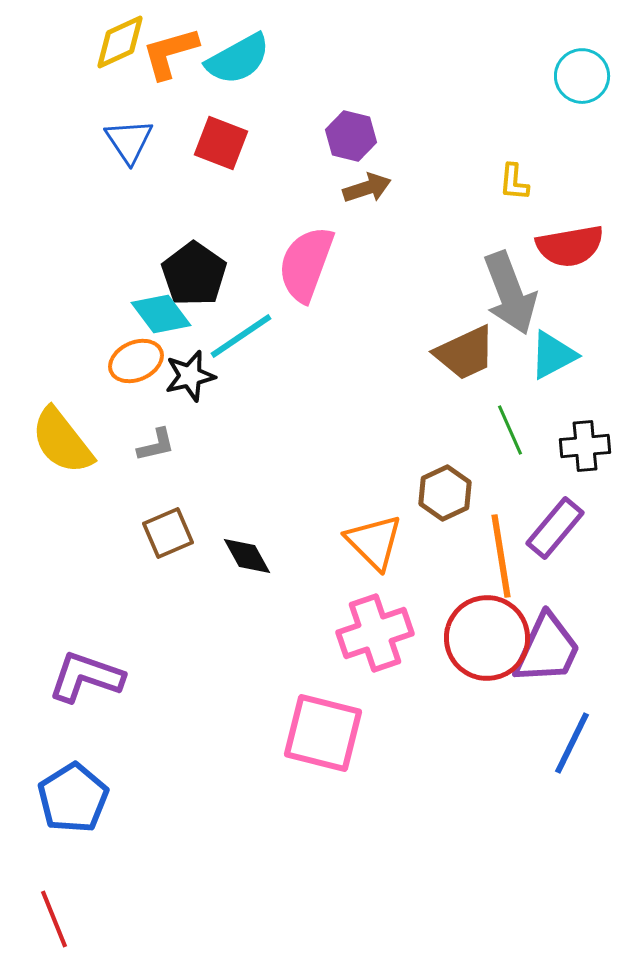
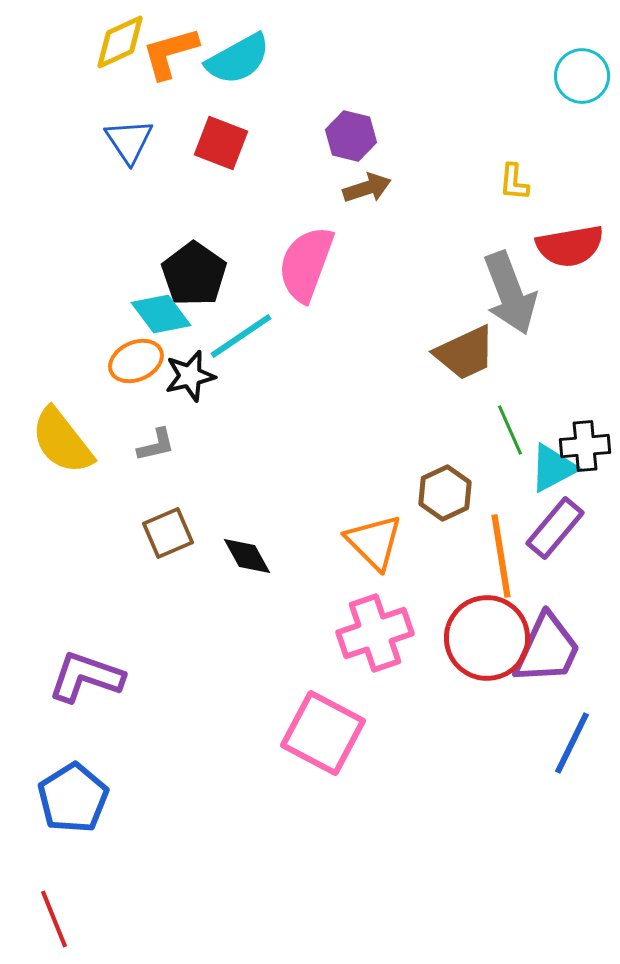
cyan triangle: moved 113 px down
pink square: rotated 14 degrees clockwise
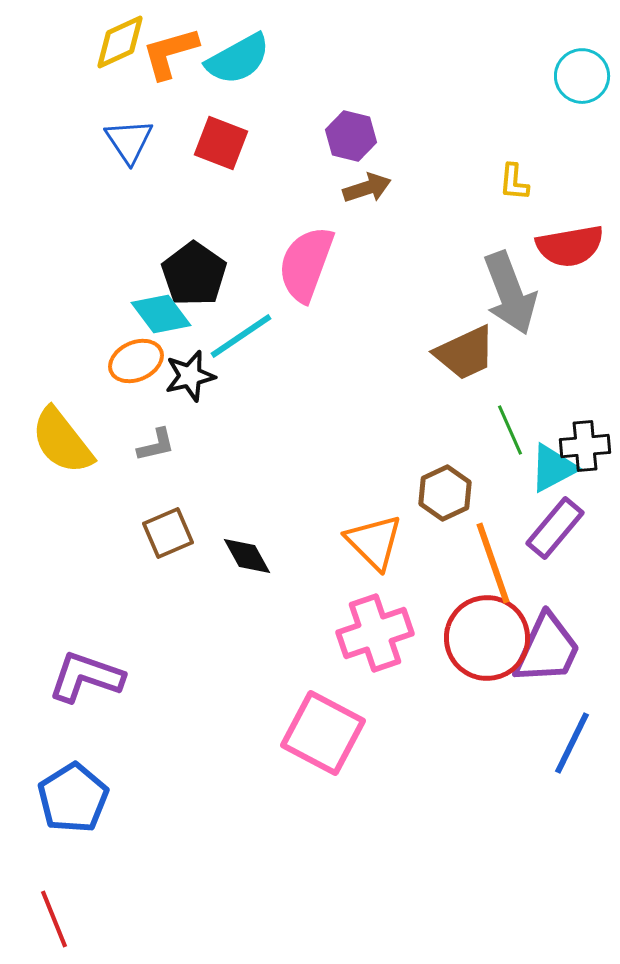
orange line: moved 8 px left, 7 px down; rotated 10 degrees counterclockwise
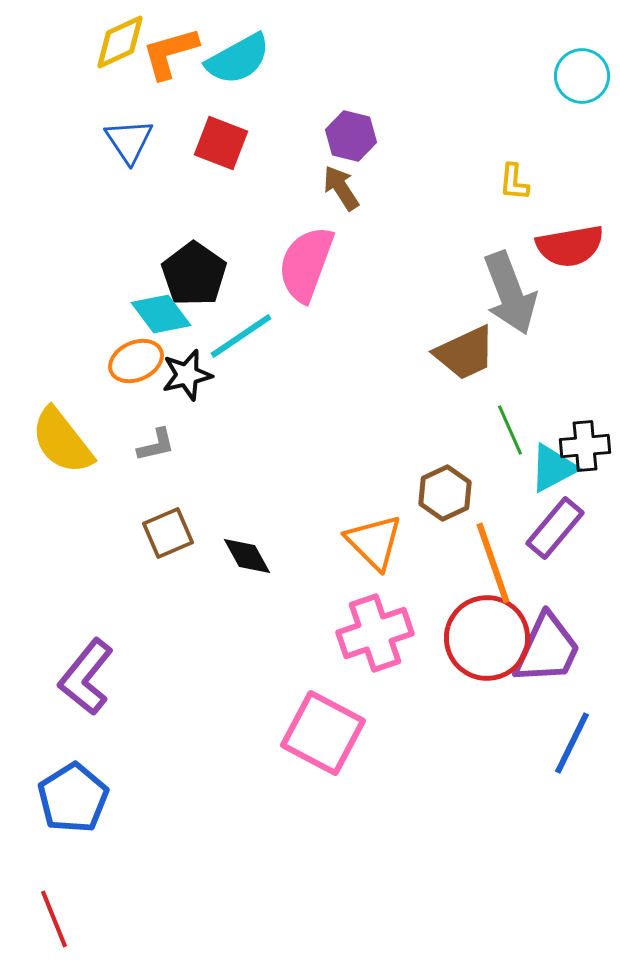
brown arrow: moved 26 px left; rotated 105 degrees counterclockwise
black star: moved 3 px left, 1 px up
purple L-shape: rotated 70 degrees counterclockwise
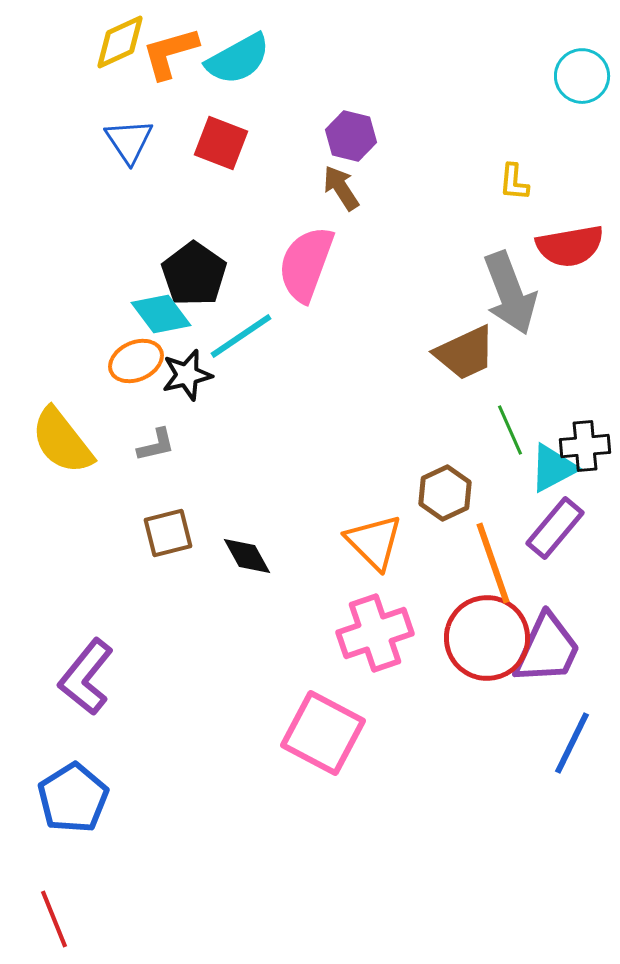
brown square: rotated 9 degrees clockwise
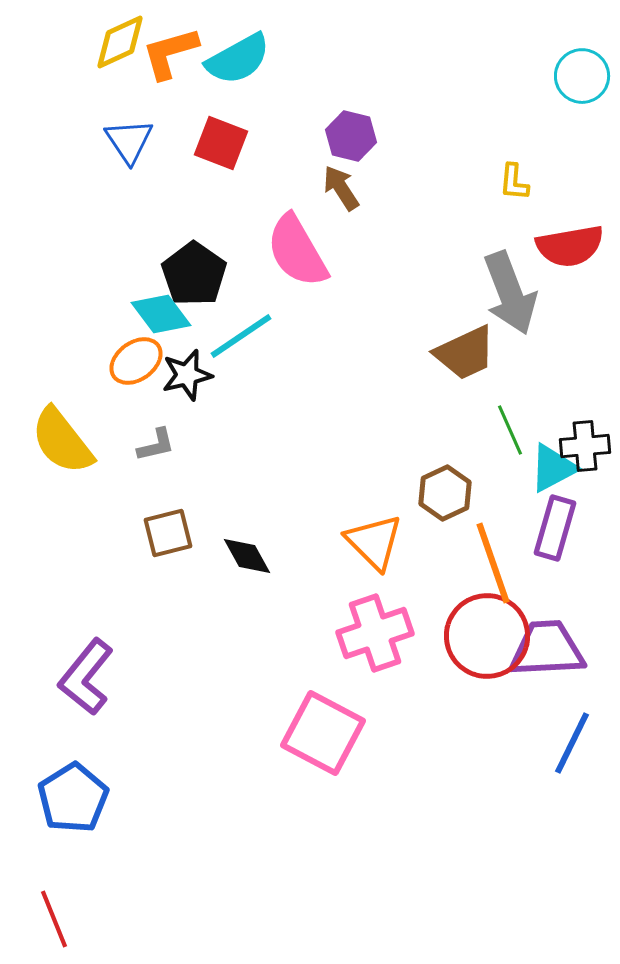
pink semicircle: moved 9 px left, 13 px up; rotated 50 degrees counterclockwise
orange ellipse: rotated 12 degrees counterclockwise
purple rectangle: rotated 24 degrees counterclockwise
red circle: moved 2 px up
purple trapezoid: rotated 118 degrees counterclockwise
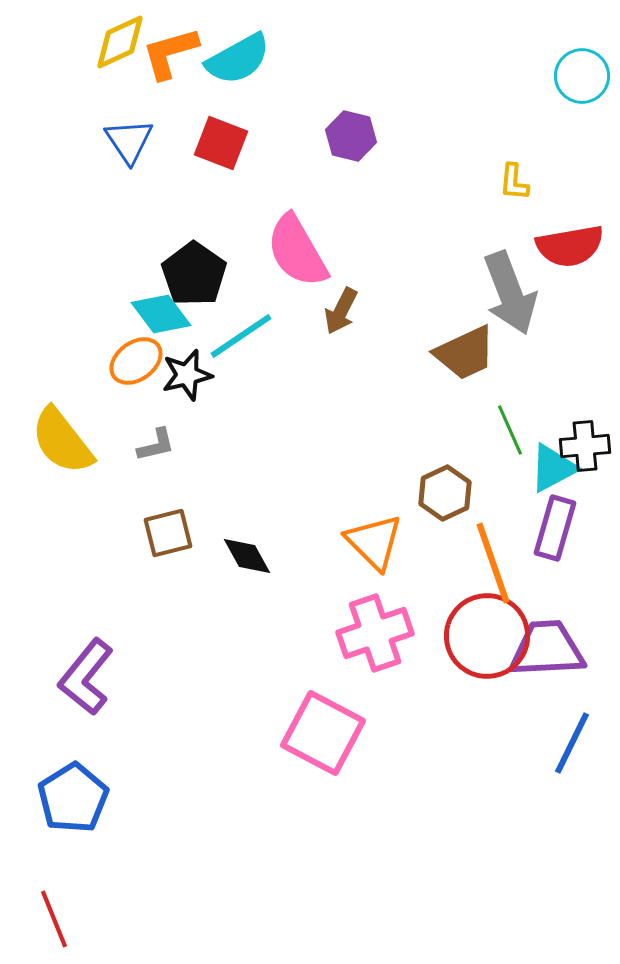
brown arrow: moved 123 px down; rotated 120 degrees counterclockwise
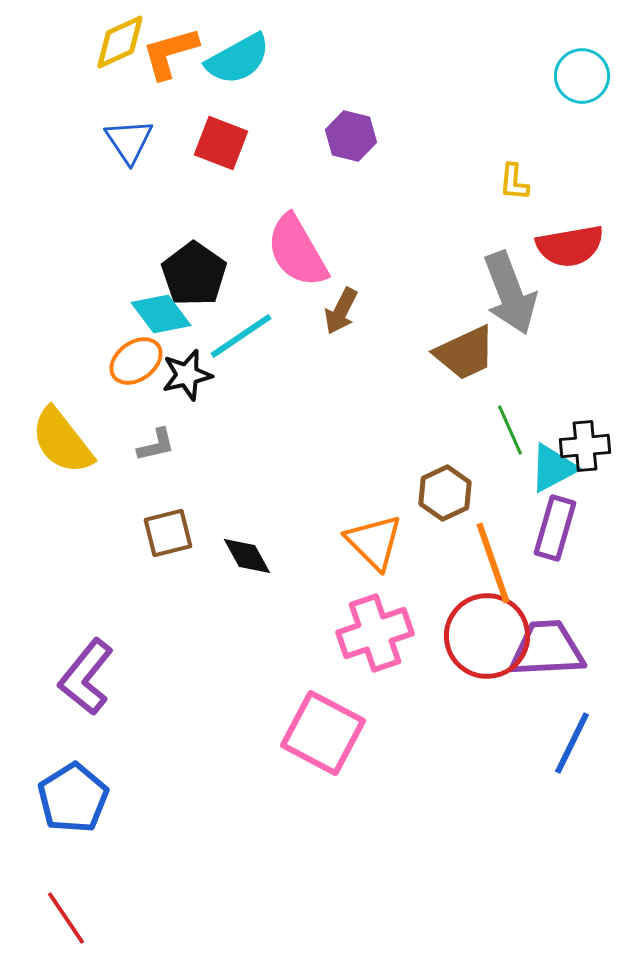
red line: moved 12 px right, 1 px up; rotated 12 degrees counterclockwise
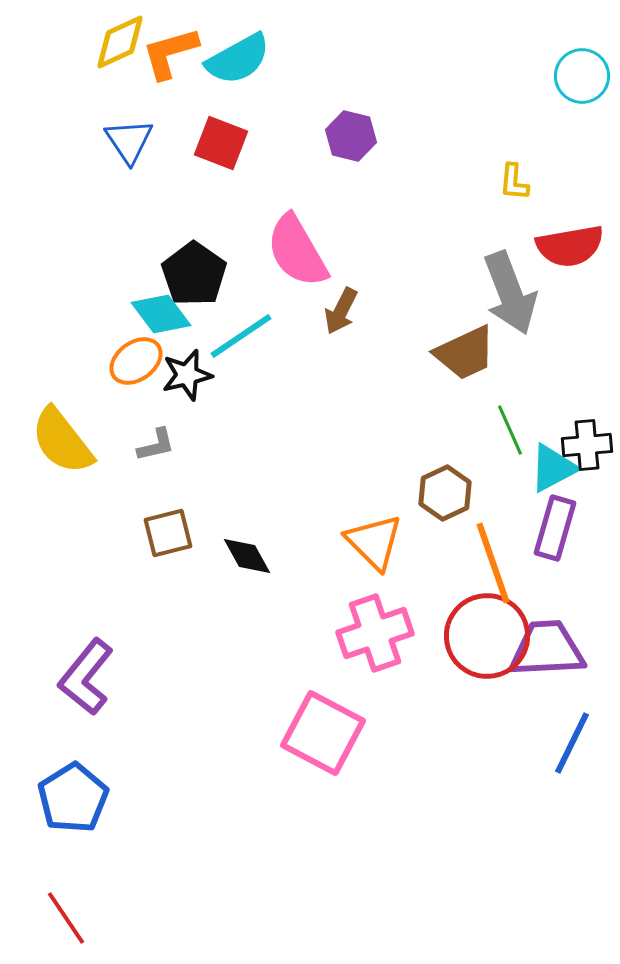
black cross: moved 2 px right, 1 px up
